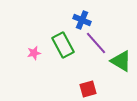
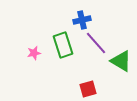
blue cross: rotated 36 degrees counterclockwise
green rectangle: rotated 10 degrees clockwise
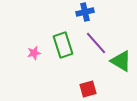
blue cross: moved 3 px right, 8 px up
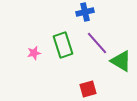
purple line: moved 1 px right
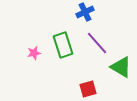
blue cross: rotated 12 degrees counterclockwise
green triangle: moved 6 px down
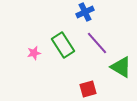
green rectangle: rotated 15 degrees counterclockwise
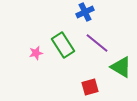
purple line: rotated 10 degrees counterclockwise
pink star: moved 2 px right
red square: moved 2 px right, 2 px up
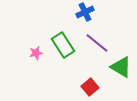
red square: rotated 24 degrees counterclockwise
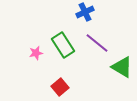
green triangle: moved 1 px right
red square: moved 30 px left
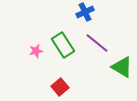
pink star: moved 2 px up
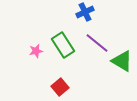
green triangle: moved 6 px up
